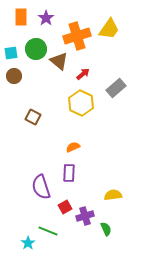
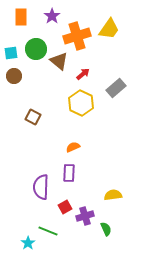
purple star: moved 6 px right, 2 px up
purple semicircle: rotated 20 degrees clockwise
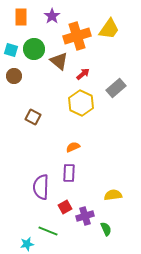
green circle: moved 2 px left
cyan square: moved 3 px up; rotated 24 degrees clockwise
cyan star: moved 1 px left, 1 px down; rotated 24 degrees clockwise
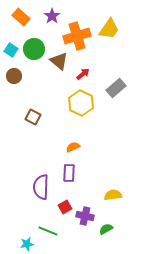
orange rectangle: rotated 48 degrees counterclockwise
cyan square: rotated 16 degrees clockwise
purple cross: rotated 30 degrees clockwise
green semicircle: rotated 96 degrees counterclockwise
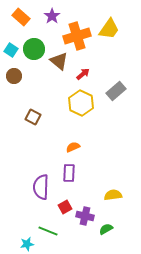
gray rectangle: moved 3 px down
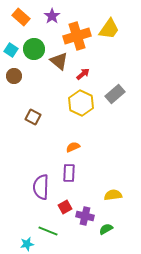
gray rectangle: moved 1 px left, 3 px down
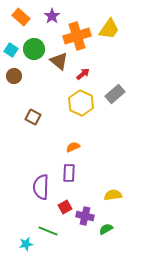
cyan star: moved 1 px left
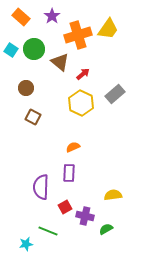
yellow trapezoid: moved 1 px left
orange cross: moved 1 px right, 1 px up
brown triangle: moved 1 px right, 1 px down
brown circle: moved 12 px right, 12 px down
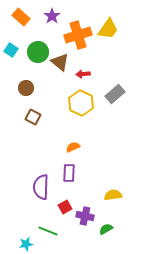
green circle: moved 4 px right, 3 px down
red arrow: rotated 144 degrees counterclockwise
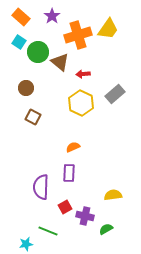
cyan square: moved 8 px right, 8 px up
